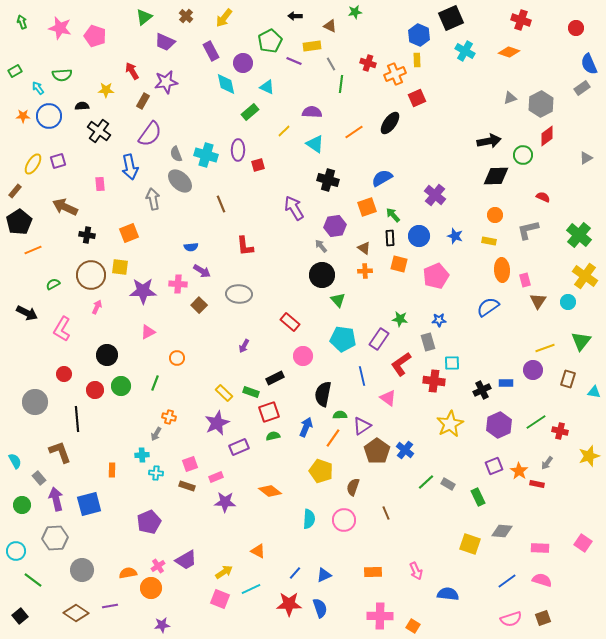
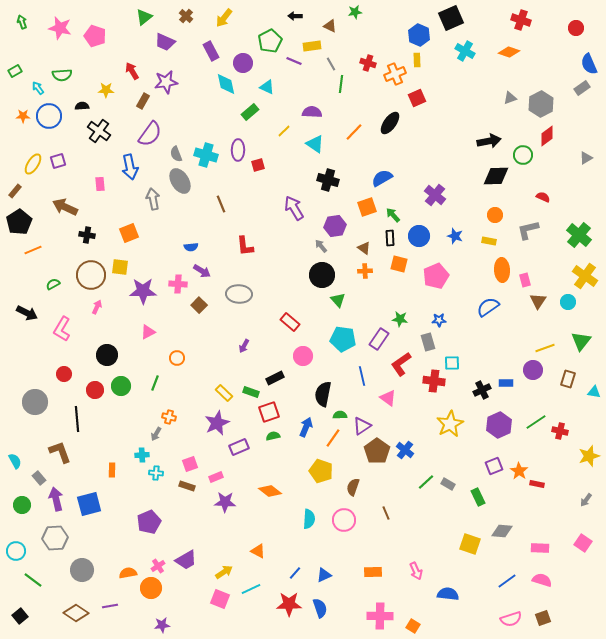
orange line at (354, 132): rotated 12 degrees counterclockwise
gray ellipse at (180, 181): rotated 15 degrees clockwise
gray arrow at (547, 463): moved 39 px right, 37 px down
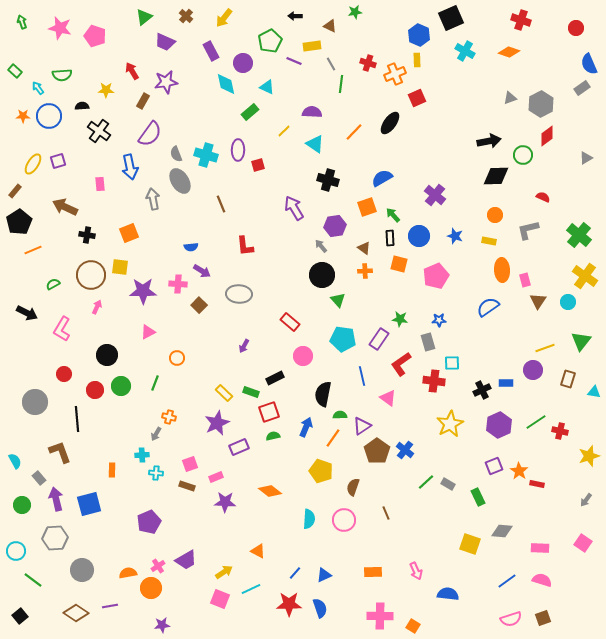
green rectangle at (15, 71): rotated 72 degrees clockwise
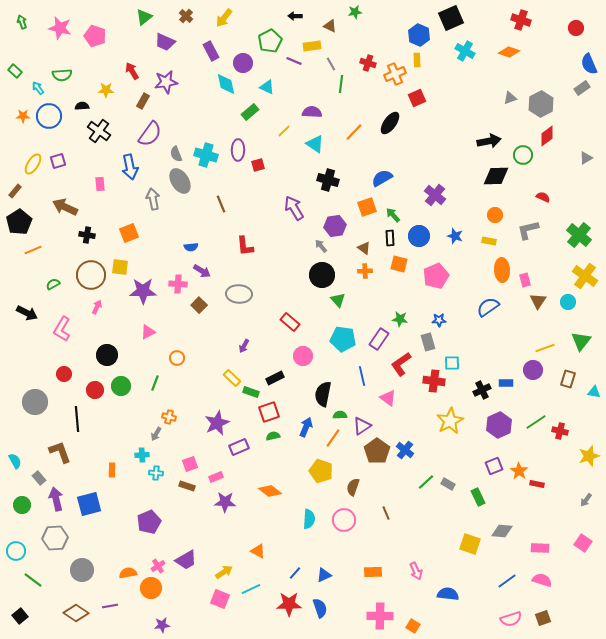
yellow rectangle at (224, 393): moved 8 px right, 15 px up
yellow star at (450, 424): moved 3 px up
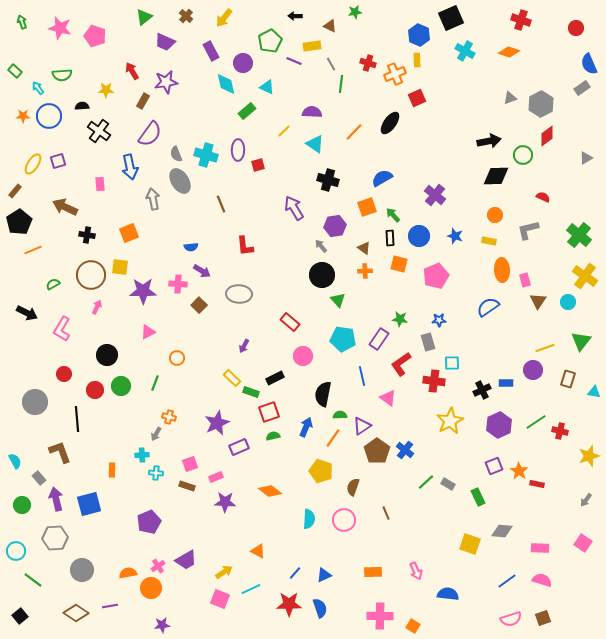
green rectangle at (250, 112): moved 3 px left, 1 px up
